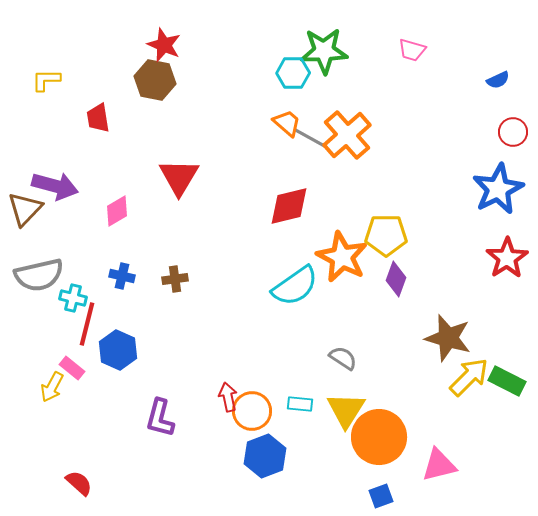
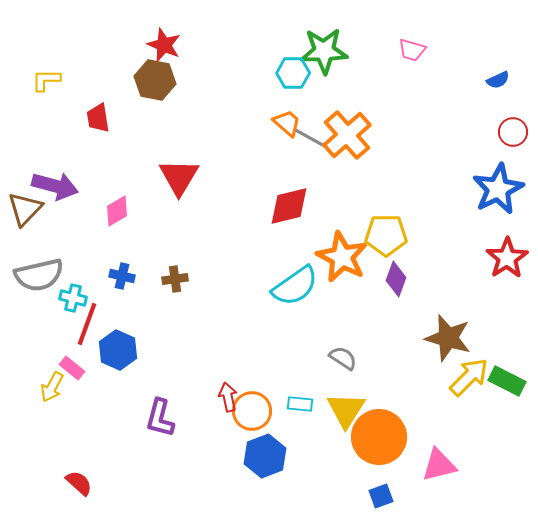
red line at (87, 324): rotated 6 degrees clockwise
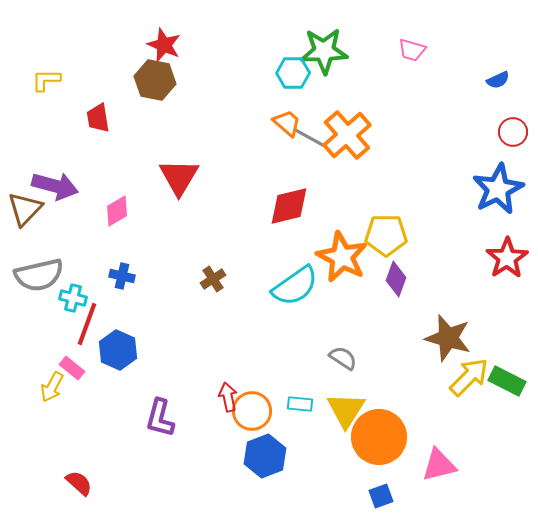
brown cross at (175, 279): moved 38 px right; rotated 25 degrees counterclockwise
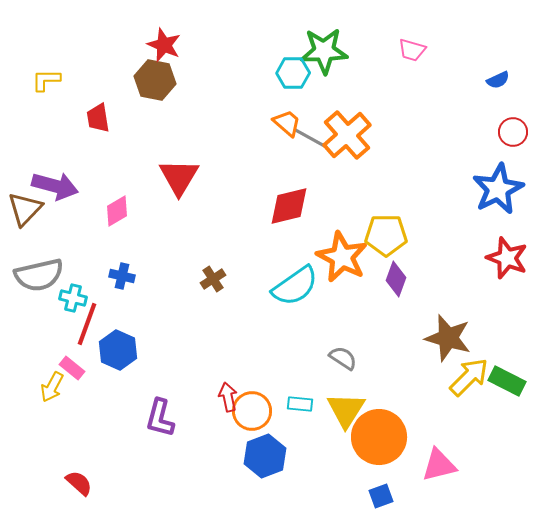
red star at (507, 258): rotated 18 degrees counterclockwise
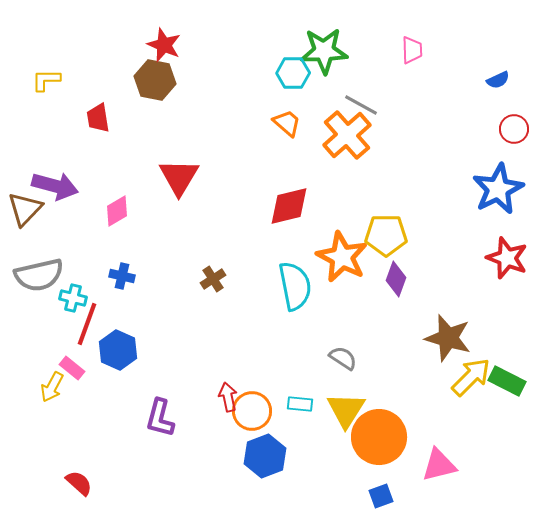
pink trapezoid at (412, 50): rotated 108 degrees counterclockwise
red circle at (513, 132): moved 1 px right, 3 px up
gray line at (310, 138): moved 51 px right, 33 px up
cyan semicircle at (295, 286): rotated 66 degrees counterclockwise
yellow arrow at (469, 377): moved 2 px right
